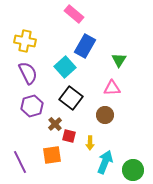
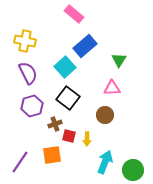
blue rectangle: rotated 20 degrees clockwise
black square: moved 3 px left
brown cross: rotated 24 degrees clockwise
yellow arrow: moved 3 px left, 4 px up
purple line: rotated 60 degrees clockwise
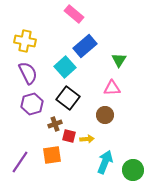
purple hexagon: moved 2 px up
yellow arrow: rotated 96 degrees counterclockwise
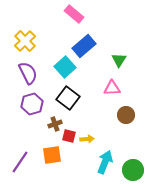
yellow cross: rotated 35 degrees clockwise
blue rectangle: moved 1 px left
brown circle: moved 21 px right
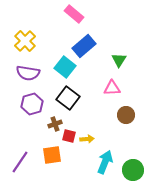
cyan square: rotated 10 degrees counterclockwise
purple semicircle: rotated 125 degrees clockwise
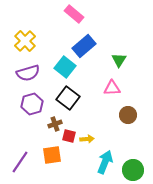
purple semicircle: rotated 25 degrees counterclockwise
brown circle: moved 2 px right
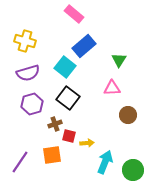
yellow cross: rotated 30 degrees counterclockwise
yellow arrow: moved 4 px down
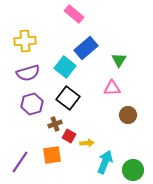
yellow cross: rotated 20 degrees counterclockwise
blue rectangle: moved 2 px right, 2 px down
red square: rotated 16 degrees clockwise
